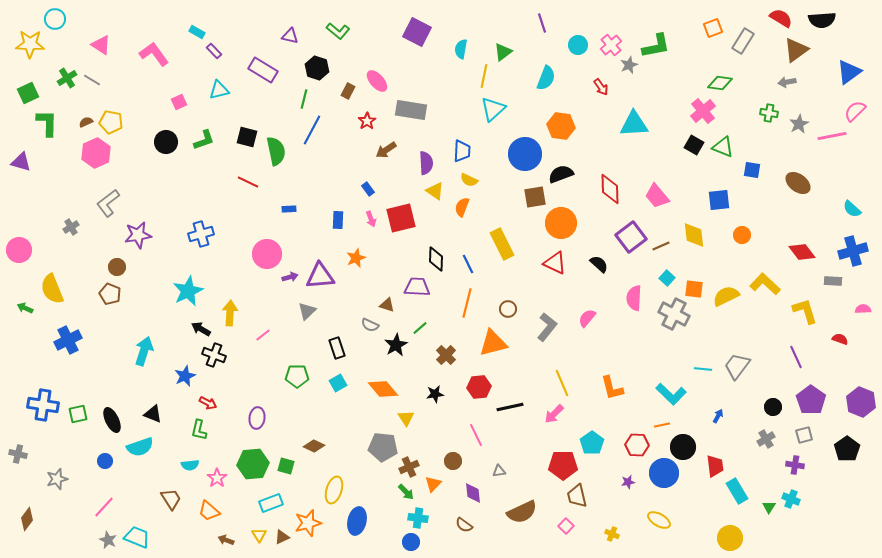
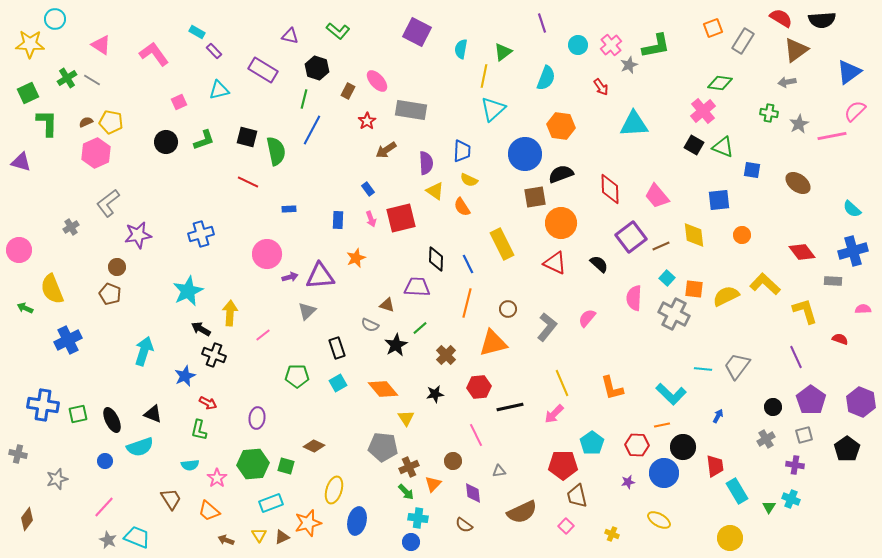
orange semicircle at (462, 207): rotated 54 degrees counterclockwise
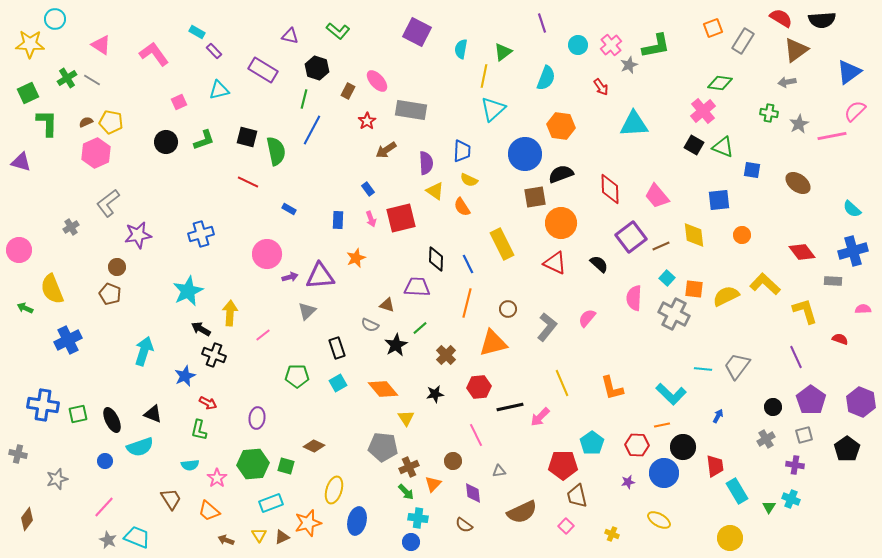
blue rectangle at (289, 209): rotated 32 degrees clockwise
pink arrow at (554, 414): moved 14 px left, 3 px down
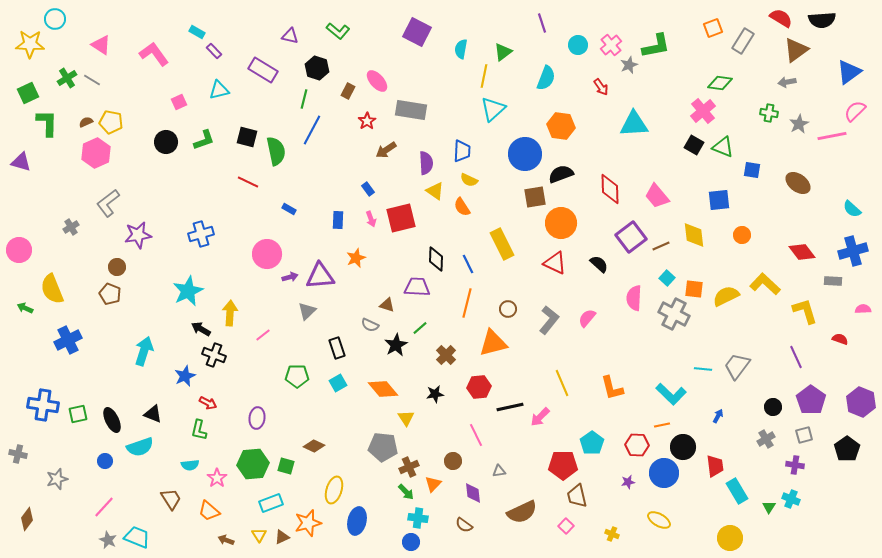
gray L-shape at (547, 327): moved 2 px right, 7 px up
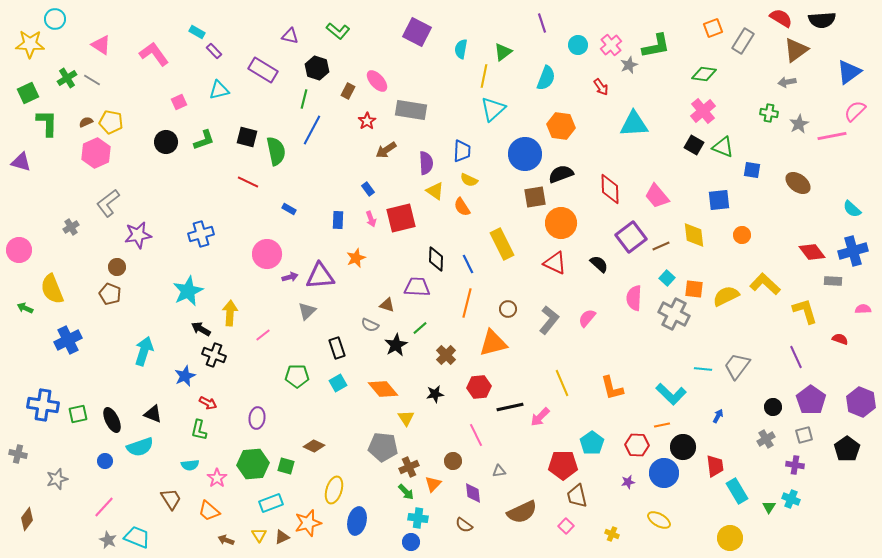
green diamond at (720, 83): moved 16 px left, 9 px up
red diamond at (802, 252): moved 10 px right
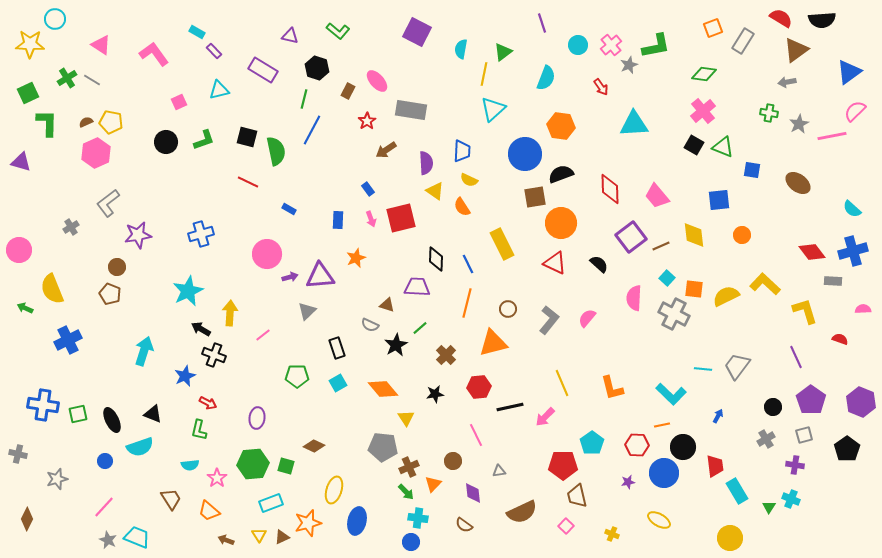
yellow line at (484, 76): moved 2 px up
pink arrow at (540, 417): moved 5 px right
brown diamond at (27, 519): rotated 10 degrees counterclockwise
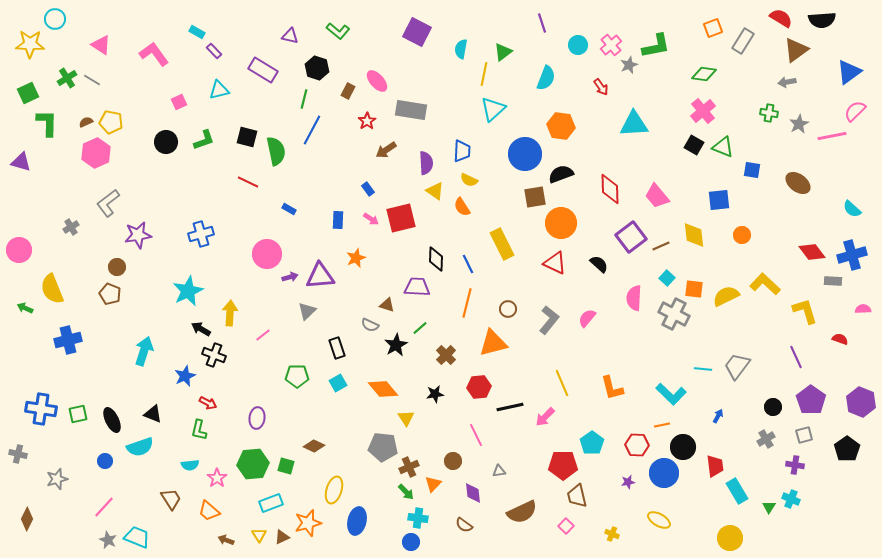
pink arrow at (371, 219): rotated 35 degrees counterclockwise
blue cross at (853, 251): moved 1 px left, 4 px down
blue cross at (68, 340): rotated 12 degrees clockwise
blue cross at (43, 405): moved 2 px left, 4 px down
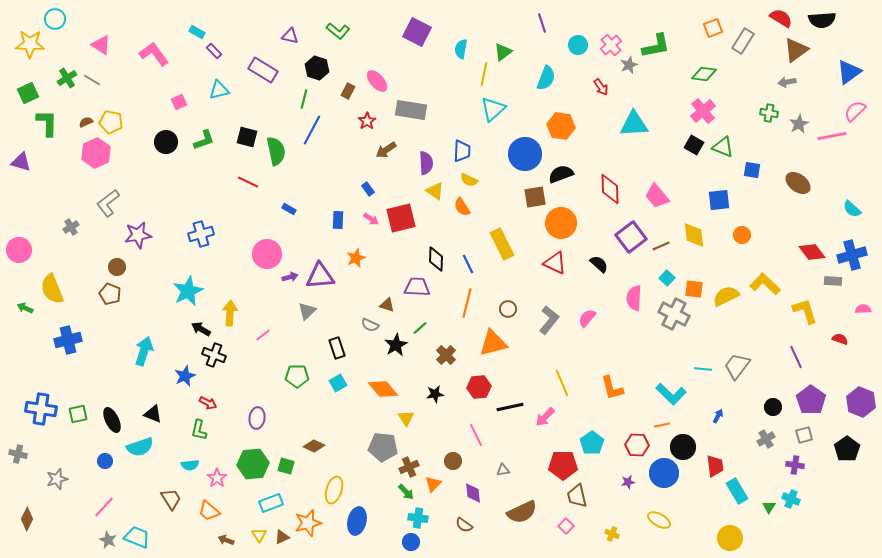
gray triangle at (499, 471): moved 4 px right, 1 px up
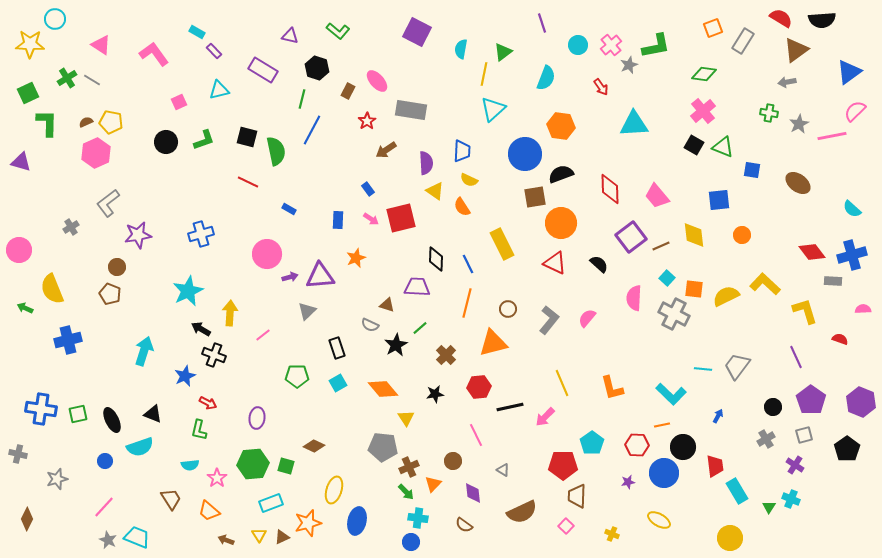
green line at (304, 99): moved 2 px left
purple cross at (795, 465): rotated 24 degrees clockwise
gray triangle at (503, 470): rotated 40 degrees clockwise
brown trapezoid at (577, 496): rotated 15 degrees clockwise
